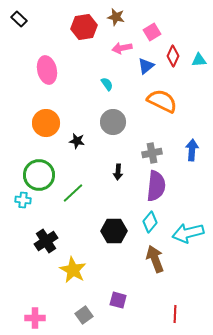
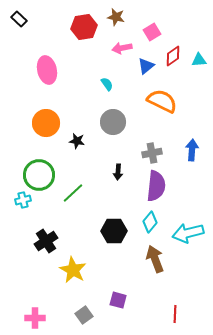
red diamond: rotated 30 degrees clockwise
cyan cross: rotated 21 degrees counterclockwise
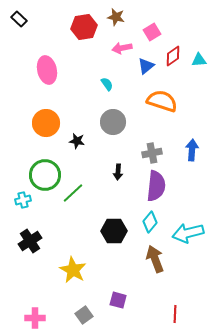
orange semicircle: rotated 8 degrees counterclockwise
green circle: moved 6 px right
black cross: moved 16 px left
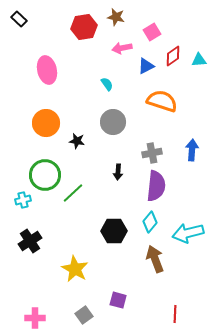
blue triangle: rotated 12 degrees clockwise
yellow star: moved 2 px right, 1 px up
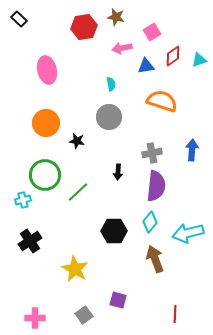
cyan triangle: rotated 14 degrees counterclockwise
blue triangle: rotated 18 degrees clockwise
cyan semicircle: moved 4 px right; rotated 24 degrees clockwise
gray circle: moved 4 px left, 5 px up
green line: moved 5 px right, 1 px up
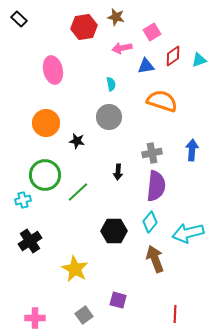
pink ellipse: moved 6 px right
